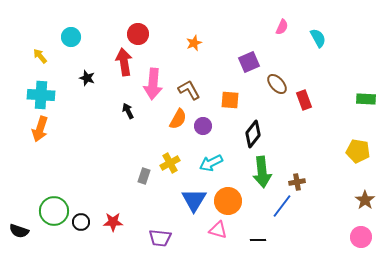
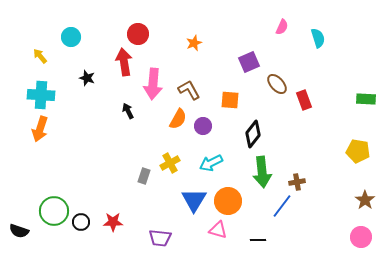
cyan semicircle: rotated 12 degrees clockwise
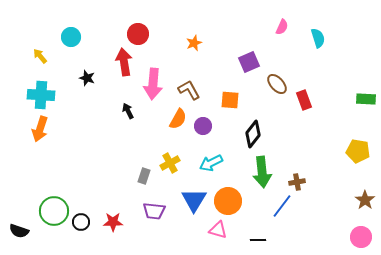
purple trapezoid: moved 6 px left, 27 px up
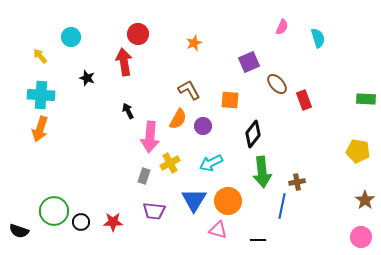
pink arrow: moved 3 px left, 53 px down
blue line: rotated 25 degrees counterclockwise
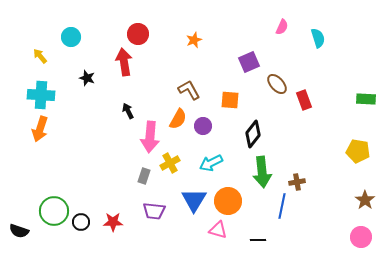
orange star: moved 3 px up
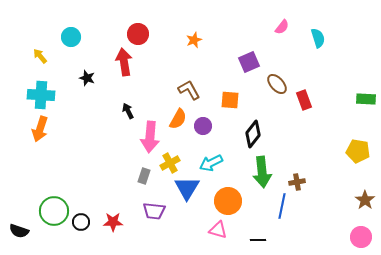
pink semicircle: rotated 14 degrees clockwise
blue triangle: moved 7 px left, 12 px up
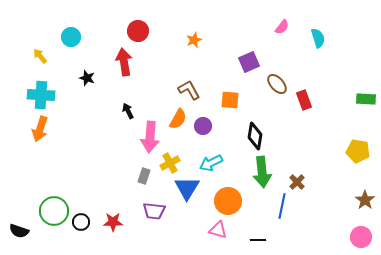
red circle: moved 3 px up
black diamond: moved 2 px right, 2 px down; rotated 28 degrees counterclockwise
brown cross: rotated 35 degrees counterclockwise
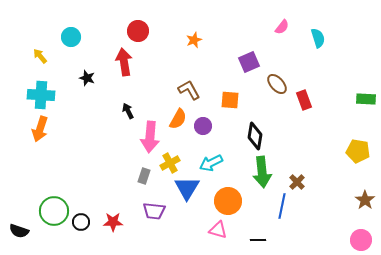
pink circle: moved 3 px down
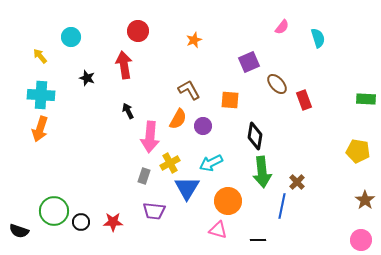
red arrow: moved 3 px down
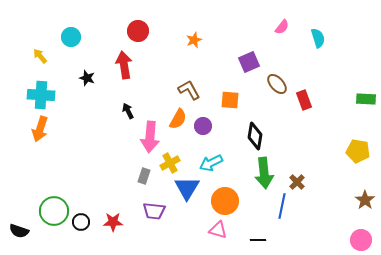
green arrow: moved 2 px right, 1 px down
orange circle: moved 3 px left
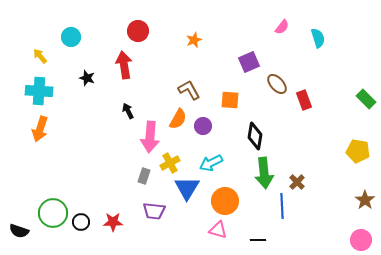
cyan cross: moved 2 px left, 4 px up
green rectangle: rotated 42 degrees clockwise
blue line: rotated 15 degrees counterclockwise
green circle: moved 1 px left, 2 px down
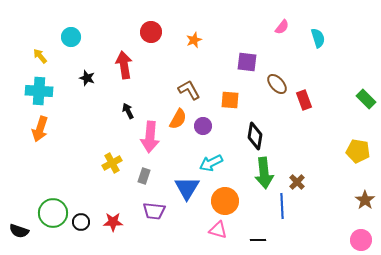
red circle: moved 13 px right, 1 px down
purple square: moved 2 px left; rotated 30 degrees clockwise
yellow cross: moved 58 px left
